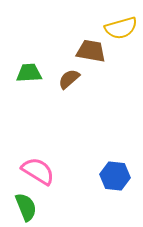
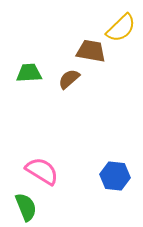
yellow semicircle: rotated 28 degrees counterclockwise
pink semicircle: moved 4 px right
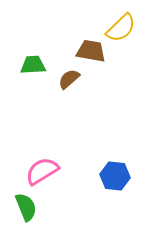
green trapezoid: moved 4 px right, 8 px up
pink semicircle: rotated 64 degrees counterclockwise
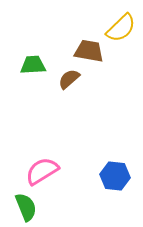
brown trapezoid: moved 2 px left
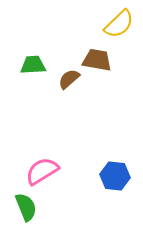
yellow semicircle: moved 2 px left, 4 px up
brown trapezoid: moved 8 px right, 9 px down
